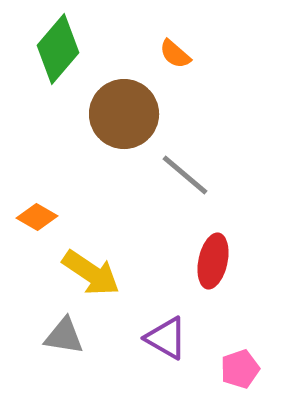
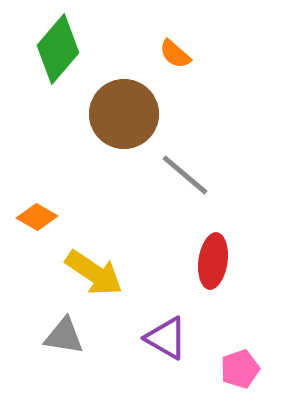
red ellipse: rotated 4 degrees counterclockwise
yellow arrow: moved 3 px right
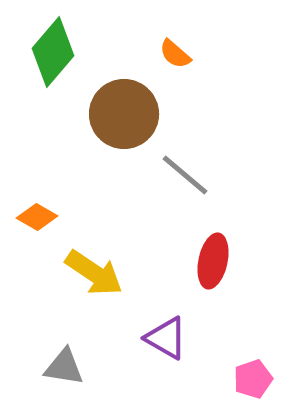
green diamond: moved 5 px left, 3 px down
red ellipse: rotated 4 degrees clockwise
gray triangle: moved 31 px down
pink pentagon: moved 13 px right, 10 px down
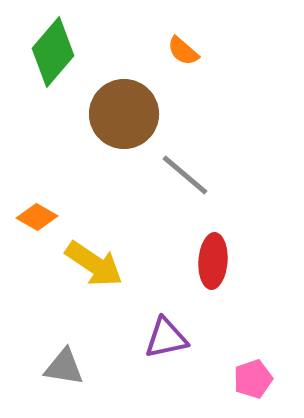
orange semicircle: moved 8 px right, 3 px up
red ellipse: rotated 8 degrees counterclockwise
yellow arrow: moved 9 px up
purple triangle: rotated 42 degrees counterclockwise
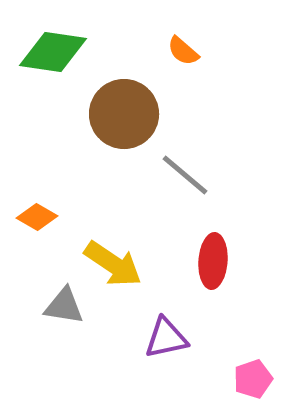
green diamond: rotated 58 degrees clockwise
yellow arrow: moved 19 px right
gray triangle: moved 61 px up
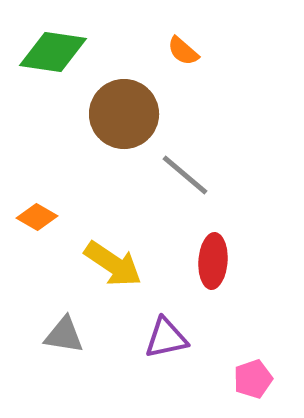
gray triangle: moved 29 px down
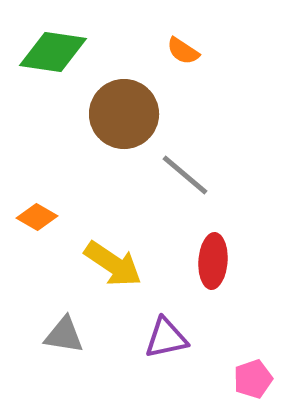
orange semicircle: rotated 8 degrees counterclockwise
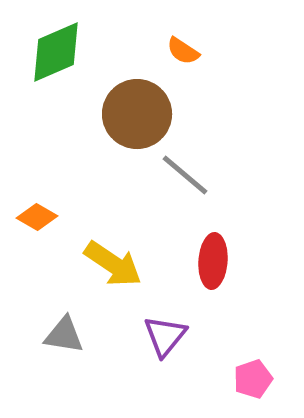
green diamond: moved 3 px right; rotated 32 degrees counterclockwise
brown circle: moved 13 px right
purple triangle: moved 1 px left, 2 px up; rotated 39 degrees counterclockwise
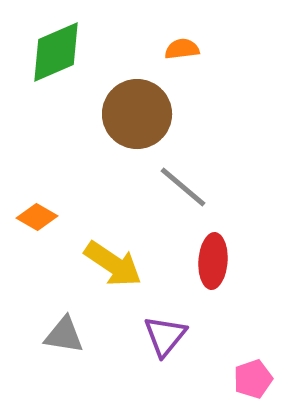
orange semicircle: moved 1 px left, 2 px up; rotated 140 degrees clockwise
gray line: moved 2 px left, 12 px down
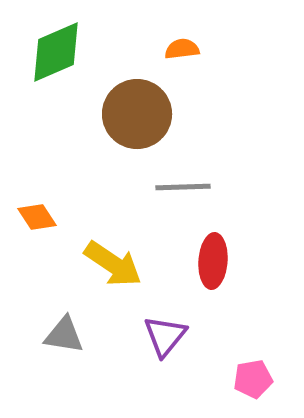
gray line: rotated 42 degrees counterclockwise
orange diamond: rotated 27 degrees clockwise
pink pentagon: rotated 9 degrees clockwise
